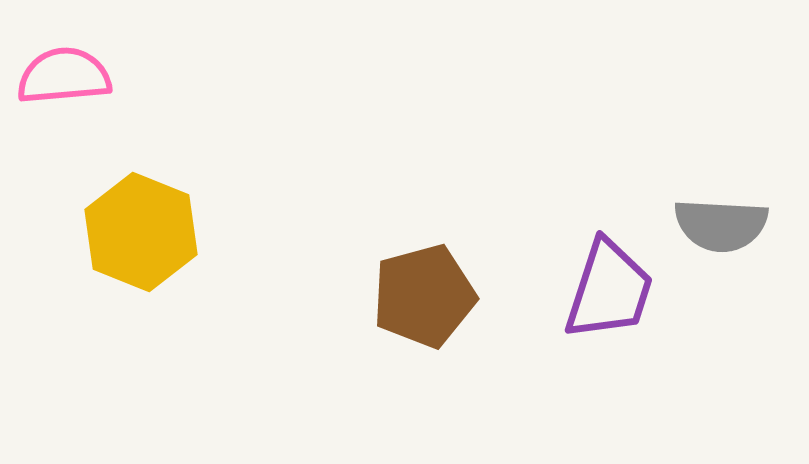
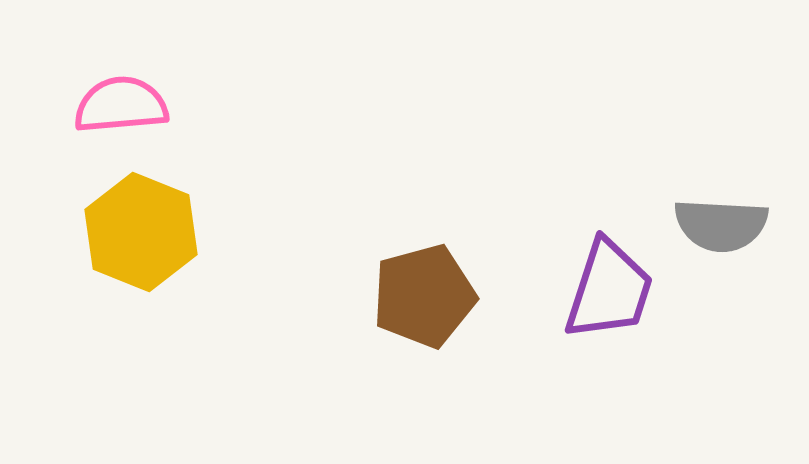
pink semicircle: moved 57 px right, 29 px down
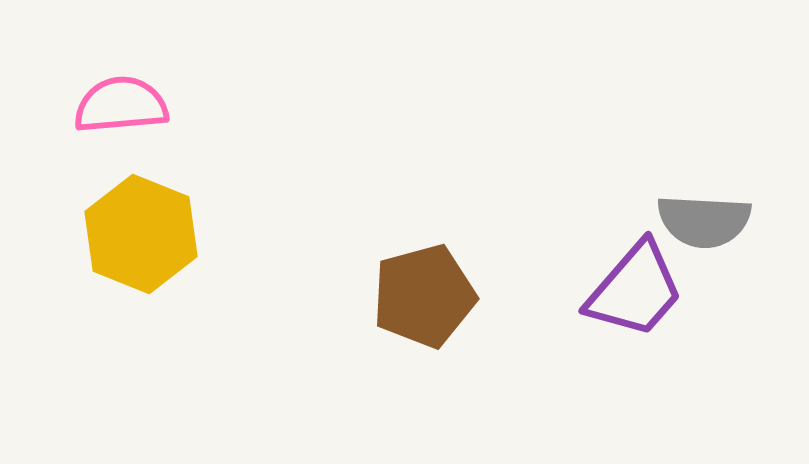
gray semicircle: moved 17 px left, 4 px up
yellow hexagon: moved 2 px down
purple trapezoid: moved 26 px right; rotated 23 degrees clockwise
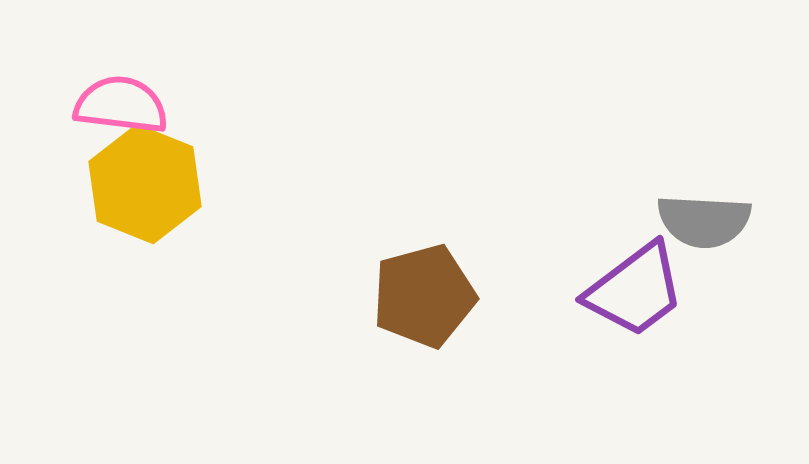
pink semicircle: rotated 12 degrees clockwise
yellow hexagon: moved 4 px right, 50 px up
purple trapezoid: rotated 12 degrees clockwise
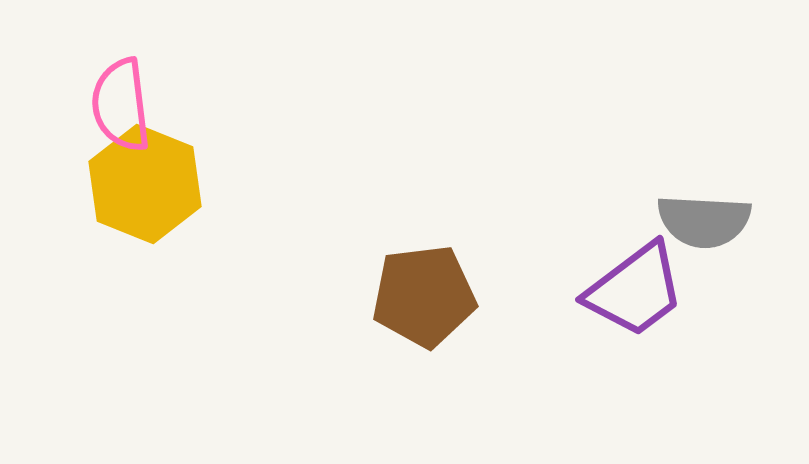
pink semicircle: rotated 104 degrees counterclockwise
brown pentagon: rotated 8 degrees clockwise
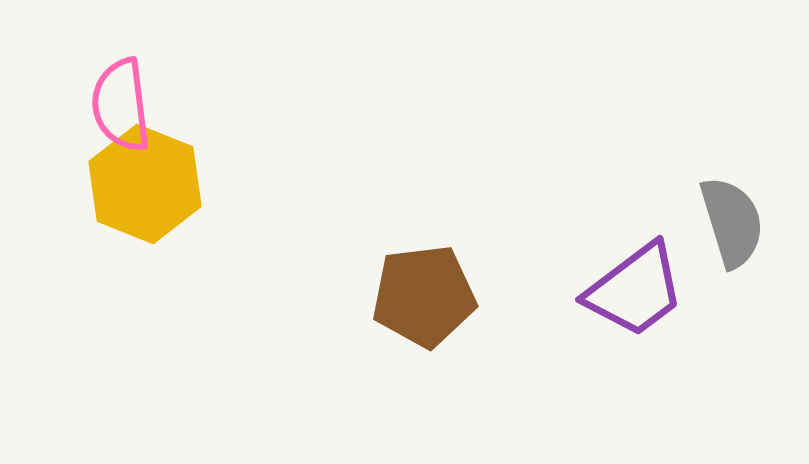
gray semicircle: moved 28 px right, 1 px down; rotated 110 degrees counterclockwise
